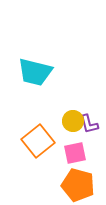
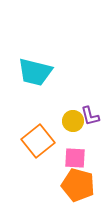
purple L-shape: moved 1 px right, 8 px up
pink square: moved 5 px down; rotated 15 degrees clockwise
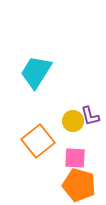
cyan trapezoid: moved 1 px right; rotated 108 degrees clockwise
orange pentagon: moved 1 px right
